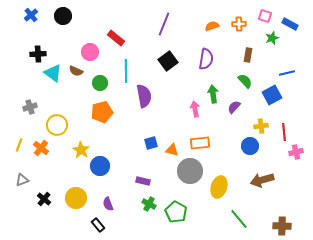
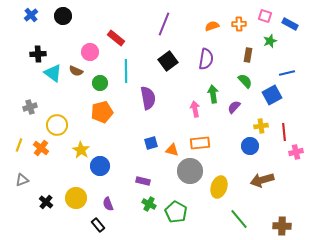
green star at (272, 38): moved 2 px left, 3 px down
purple semicircle at (144, 96): moved 4 px right, 2 px down
black cross at (44, 199): moved 2 px right, 3 px down
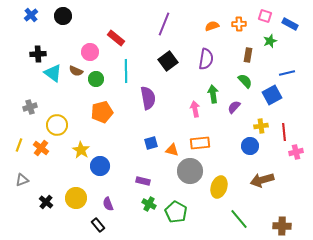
green circle at (100, 83): moved 4 px left, 4 px up
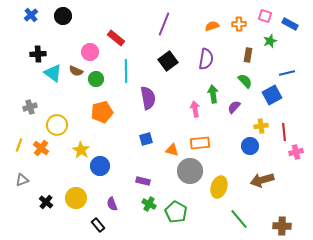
blue square at (151, 143): moved 5 px left, 4 px up
purple semicircle at (108, 204): moved 4 px right
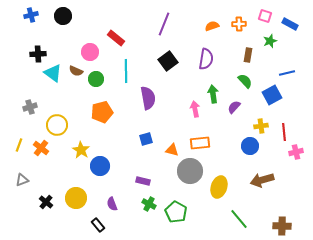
blue cross at (31, 15): rotated 24 degrees clockwise
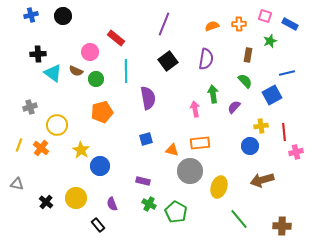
gray triangle at (22, 180): moved 5 px left, 4 px down; rotated 32 degrees clockwise
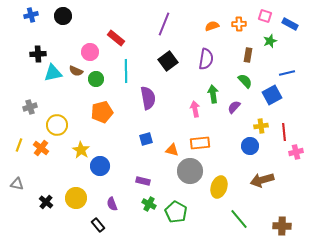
cyan triangle at (53, 73): rotated 48 degrees counterclockwise
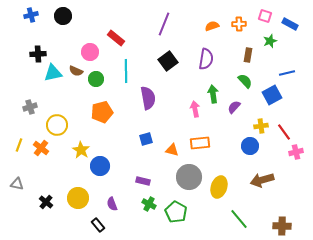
red line at (284, 132): rotated 30 degrees counterclockwise
gray circle at (190, 171): moved 1 px left, 6 px down
yellow circle at (76, 198): moved 2 px right
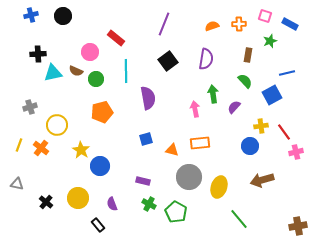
brown cross at (282, 226): moved 16 px right; rotated 12 degrees counterclockwise
